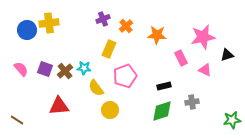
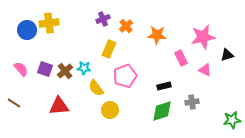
brown line: moved 3 px left, 17 px up
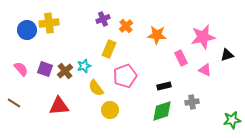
cyan star: moved 2 px up; rotated 24 degrees counterclockwise
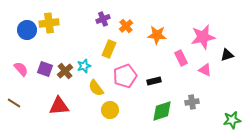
black rectangle: moved 10 px left, 5 px up
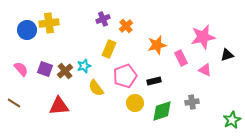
orange star: moved 10 px down; rotated 18 degrees counterclockwise
yellow circle: moved 25 px right, 7 px up
green star: rotated 18 degrees counterclockwise
